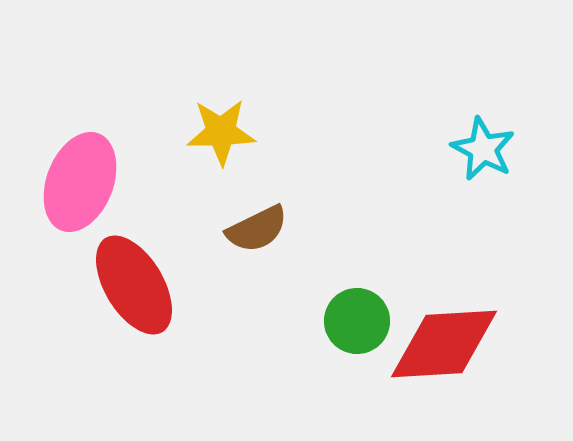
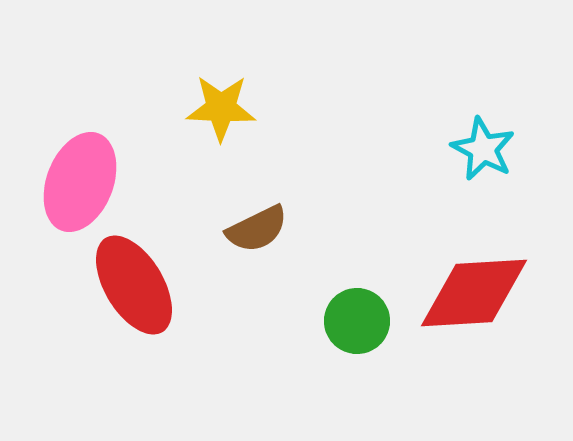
yellow star: moved 24 px up; rotated 4 degrees clockwise
red diamond: moved 30 px right, 51 px up
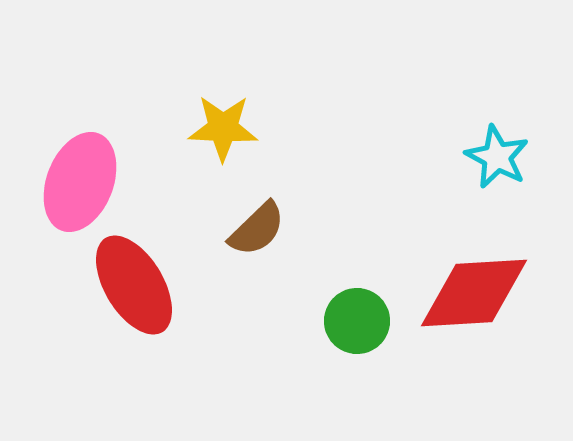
yellow star: moved 2 px right, 20 px down
cyan star: moved 14 px right, 8 px down
brown semicircle: rotated 18 degrees counterclockwise
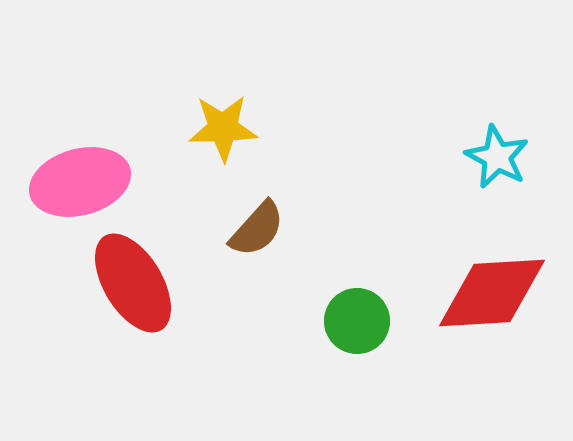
yellow star: rotated 4 degrees counterclockwise
pink ellipse: rotated 54 degrees clockwise
brown semicircle: rotated 4 degrees counterclockwise
red ellipse: moved 1 px left, 2 px up
red diamond: moved 18 px right
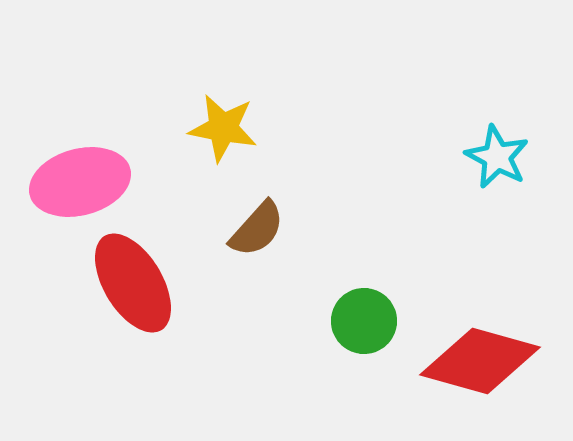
yellow star: rotated 12 degrees clockwise
red diamond: moved 12 px left, 68 px down; rotated 19 degrees clockwise
green circle: moved 7 px right
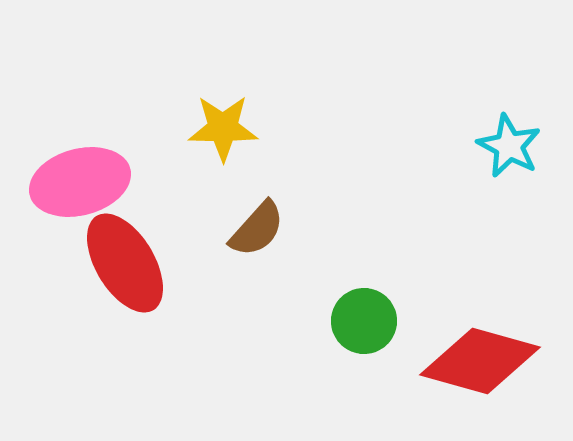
yellow star: rotated 10 degrees counterclockwise
cyan star: moved 12 px right, 11 px up
red ellipse: moved 8 px left, 20 px up
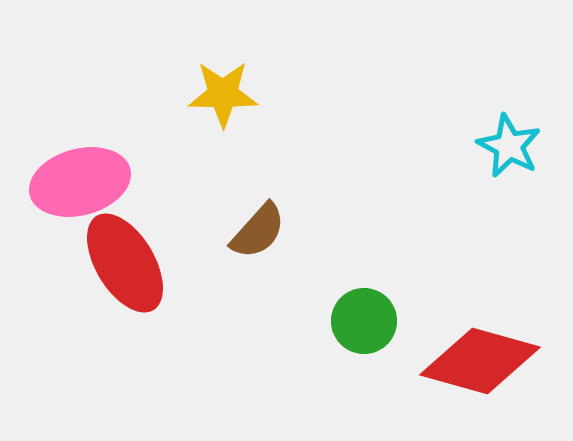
yellow star: moved 34 px up
brown semicircle: moved 1 px right, 2 px down
